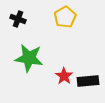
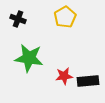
red star: rotated 30 degrees clockwise
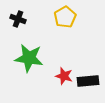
red star: rotated 24 degrees clockwise
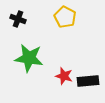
yellow pentagon: rotated 15 degrees counterclockwise
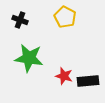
black cross: moved 2 px right, 1 px down
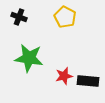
black cross: moved 1 px left, 3 px up
red star: rotated 30 degrees counterclockwise
black rectangle: rotated 10 degrees clockwise
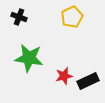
yellow pentagon: moved 7 px right; rotated 20 degrees clockwise
black rectangle: rotated 30 degrees counterclockwise
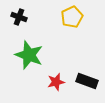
green star: moved 3 px up; rotated 12 degrees clockwise
red star: moved 8 px left, 6 px down
black rectangle: moved 1 px left; rotated 45 degrees clockwise
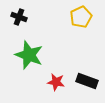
yellow pentagon: moved 9 px right
red star: rotated 24 degrees clockwise
